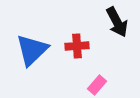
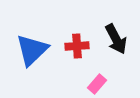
black arrow: moved 1 px left, 17 px down
pink rectangle: moved 1 px up
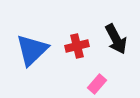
red cross: rotated 10 degrees counterclockwise
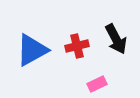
blue triangle: rotated 15 degrees clockwise
pink rectangle: rotated 24 degrees clockwise
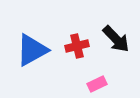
black arrow: rotated 16 degrees counterclockwise
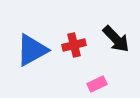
red cross: moved 3 px left, 1 px up
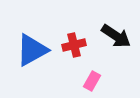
black arrow: moved 3 px up; rotated 12 degrees counterclockwise
pink rectangle: moved 5 px left, 3 px up; rotated 36 degrees counterclockwise
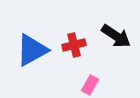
pink rectangle: moved 2 px left, 4 px down
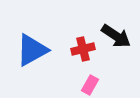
red cross: moved 9 px right, 4 px down
